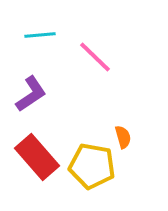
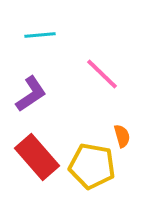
pink line: moved 7 px right, 17 px down
orange semicircle: moved 1 px left, 1 px up
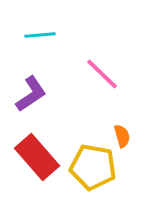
yellow pentagon: moved 1 px right, 1 px down
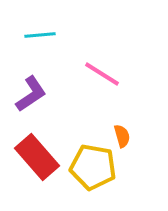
pink line: rotated 12 degrees counterclockwise
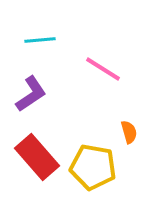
cyan line: moved 5 px down
pink line: moved 1 px right, 5 px up
orange semicircle: moved 7 px right, 4 px up
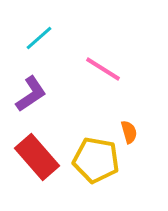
cyan line: moved 1 px left, 2 px up; rotated 36 degrees counterclockwise
yellow pentagon: moved 3 px right, 7 px up
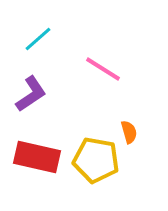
cyan line: moved 1 px left, 1 px down
red rectangle: rotated 36 degrees counterclockwise
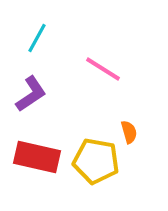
cyan line: moved 1 px left, 1 px up; rotated 20 degrees counterclockwise
yellow pentagon: moved 1 px down
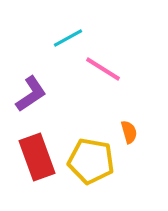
cyan line: moved 31 px right; rotated 32 degrees clockwise
red rectangle: rotated 57 degrees clockwise
yellow pentagon: moved 5 px left
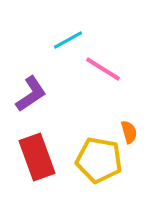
cyan line: moved 2 px down
yellow pentagon: moved 8 px right, 1 px up
